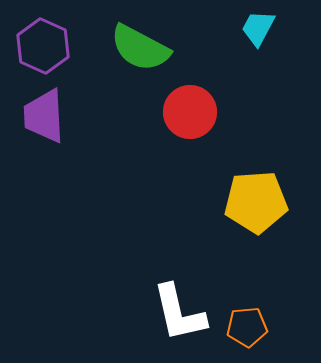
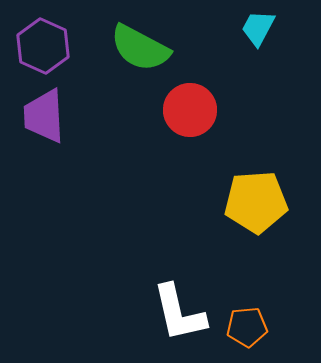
red circle: moved 2 px up
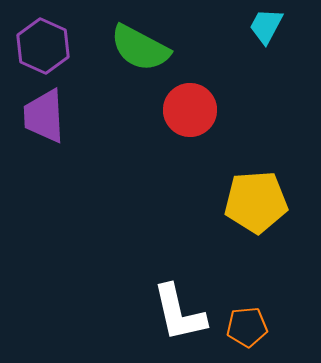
cyan trapezoid: moved 8 px right, 2 px up
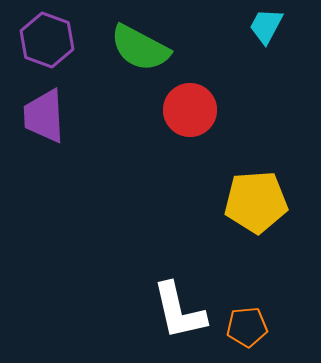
purple hexagon: moved 4 px right, 6 px up; rotated 4 degrees counterclockwise
white L-shape: moved 2 px up
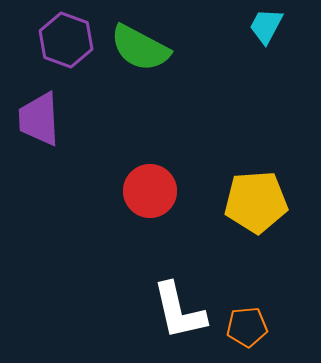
purple hexagon: moved 19 px right
red circle: moved 40 px left, 81 px down
purple trapezoid: moved 5 px left, 3 px down
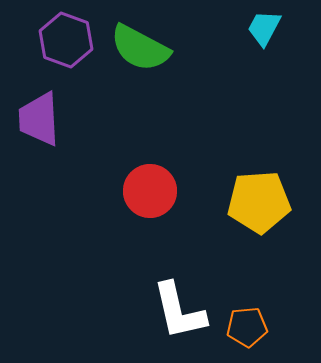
cyan trapezoid: moved 2 px left, 2 px down
yellow pentagon: moved 3 px right
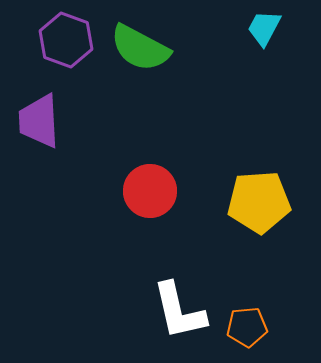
purple trapezoid: moved 2 px down
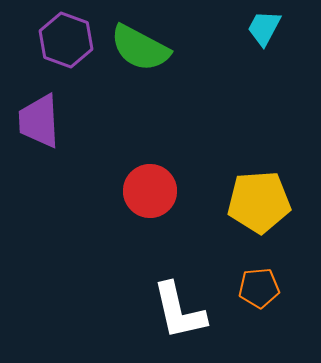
orange pentagon: moved 12 px right, 39 px up
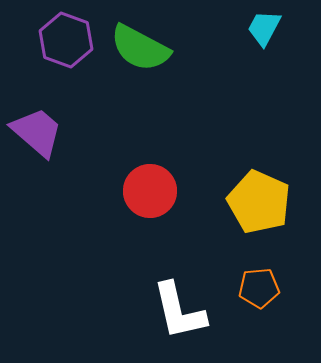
purple trapezoid: moved 2 px left, 11 px down; rotated 134 degrees clockwise
yellow pentagon: rotated 28 degrees clockwise
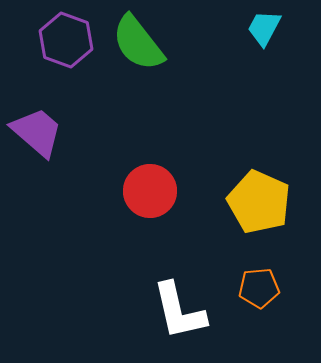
green semicircle: moved 2 px left, 5 px up; rotated 24 degrees clockwise
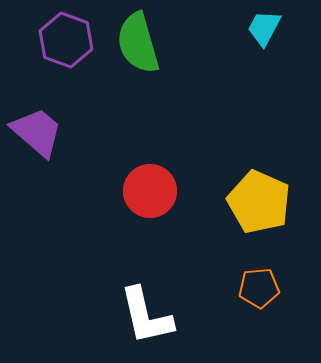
green semicircle: rotated 22 degrees clockwise
white L-shape: moved 33 px left, 5 px down
